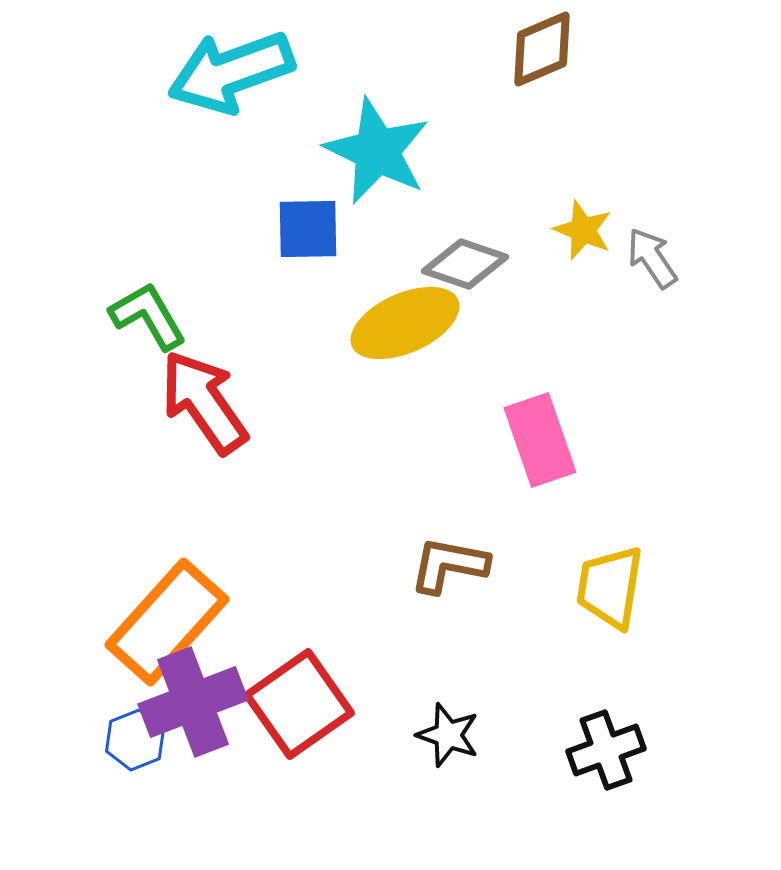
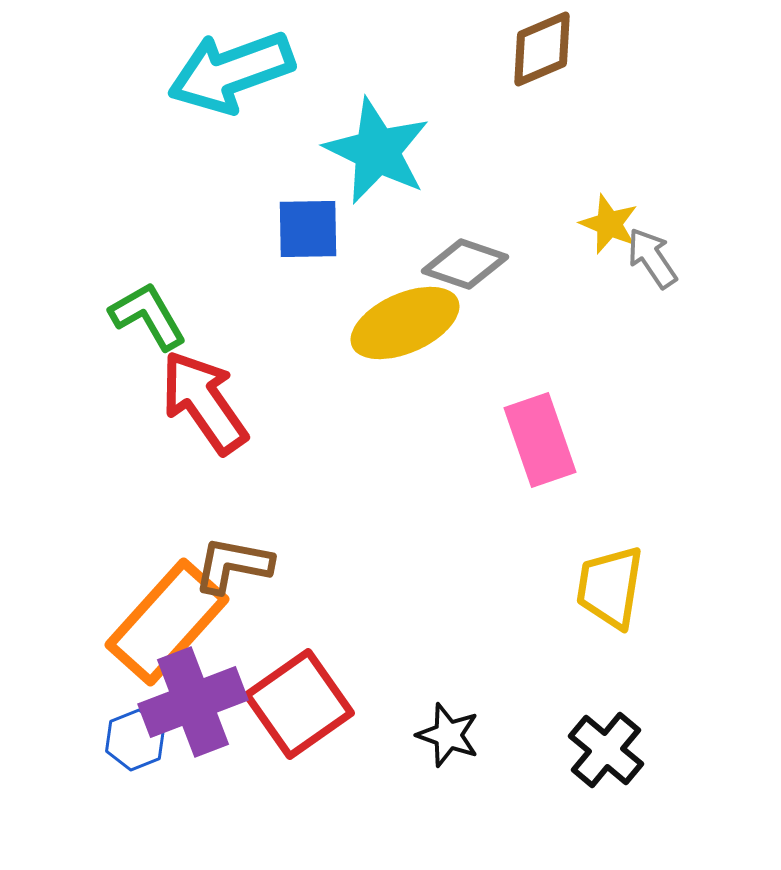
yellow star: moved 26 px right, 6 px up
brown L-shape: moved 216 px left
black cross: rotated 30 degrees counterclockwise
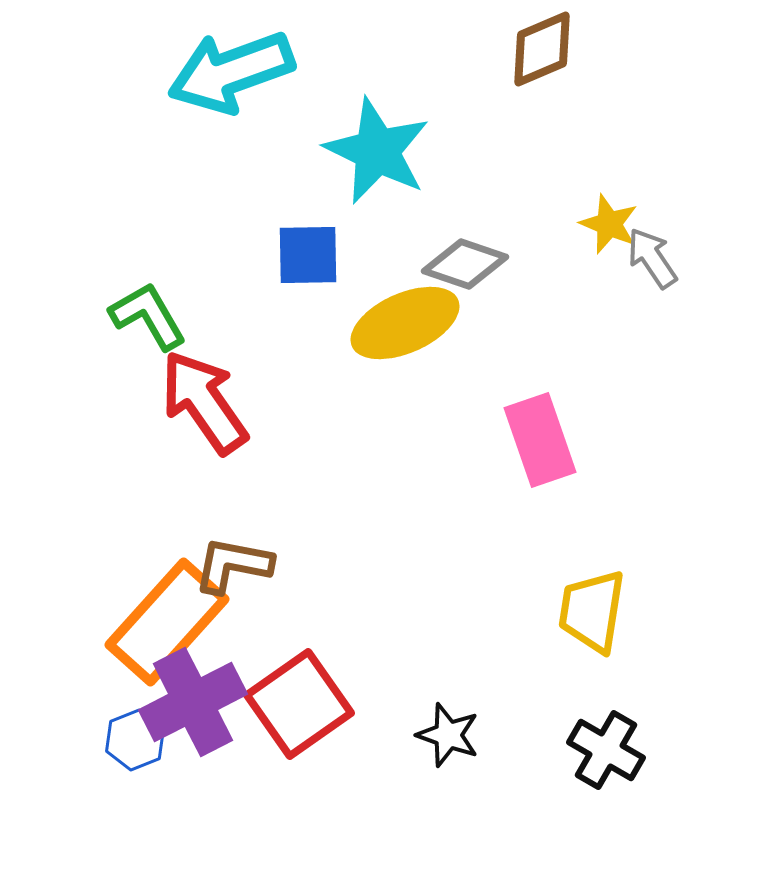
blue square: moved 26 px down
yellow trapezoid: moved 18 px left, 24 px down
purple cross: rotated 6 degrees counterclockwise
black cross: rotated 10 degrees counterclockwise
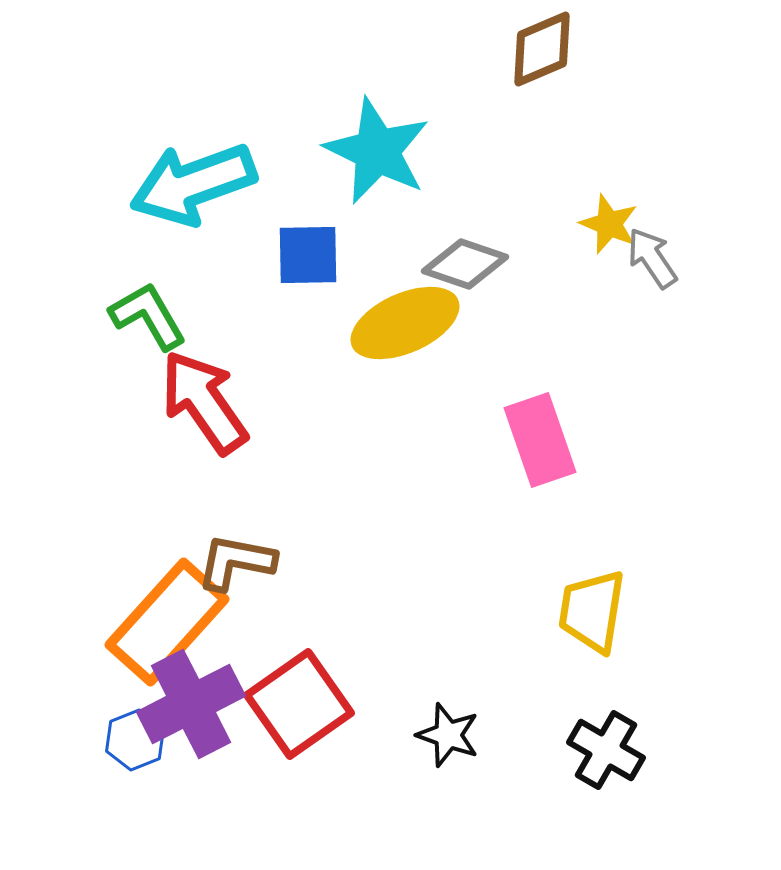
cyan arrow: moved 38 px left, 112 px down
brown L-shape: moved 3 px right, 3 px up
purple cross: moved 2 px left, 2 px down
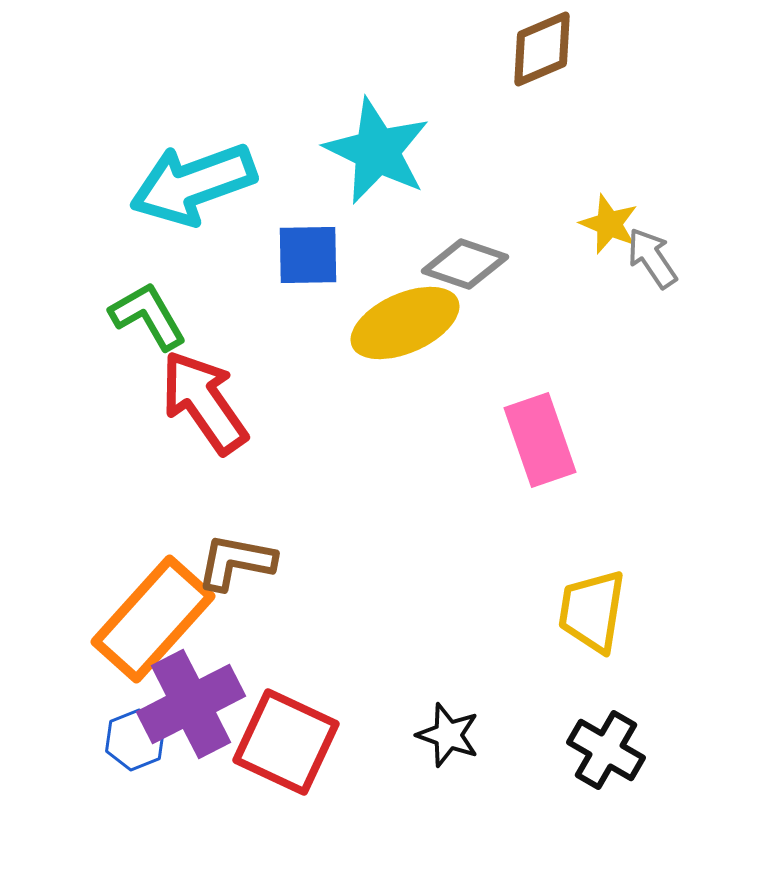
orange rectangle: moved 14 px left, 3 px up
red square: moved 13 px left, 38 px down; rotated 30 degrees counterclockwise
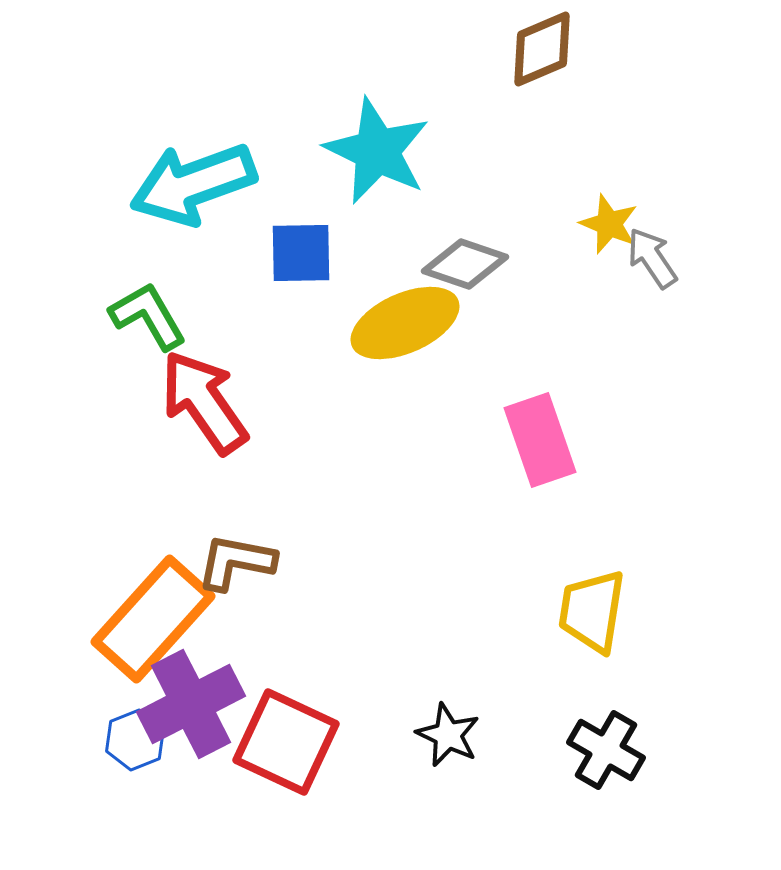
blue square: moved 7 px left, 2 px up
black star: rotated 6 degrees clockwise
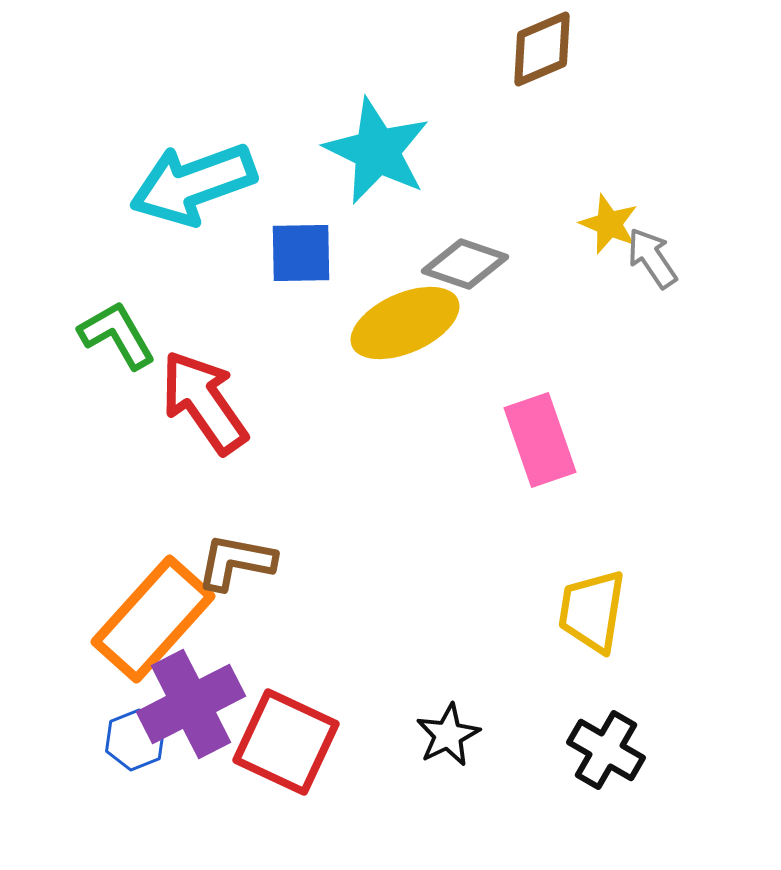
green L-shape: moved 31 px left, 19 px down
black star: rotated 20 degrees clockwise
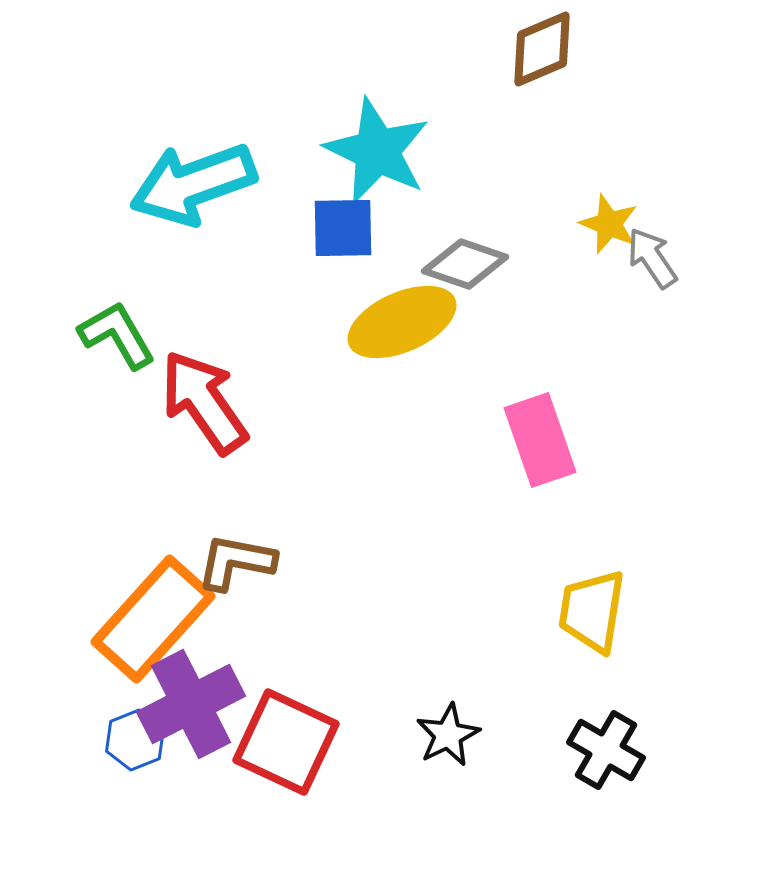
blue square: moved 42 px right, 25 px up
yellow ellipse: moved 3 px left, 1 px up
